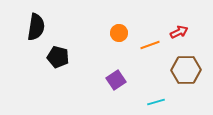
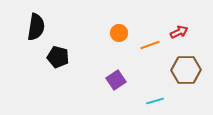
cyan line: moved 1 px left, 1 px up
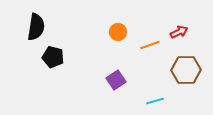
orange circle: moved 1 px left, 1 px up
black pentagon: moved 5 px left
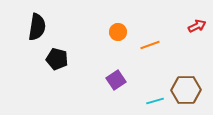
black semicircle: moved 1 px right
red arrow: moved 18 px right, 6 px up
black pentagon: moved 4 px right, 2 px down
brown hexagon: moved 20 px down
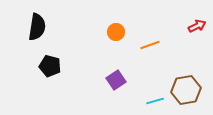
orange circle: moved 2 px left
black pentagon: moved 7 px left, 7 px down
brown hexagon: rotated 8 degrees counterclockwise
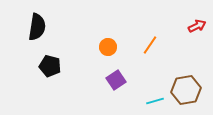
orange circle: moved 8 px left, 15 px down
orange line: rotated 36 degrees counterclockwise
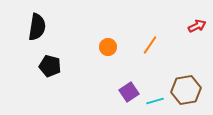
purple square: moved 13 px right, 12 px down
